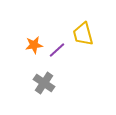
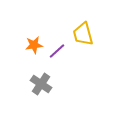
purple line: moved 1 px down
gray cross: moved 3 px left, 1 px down
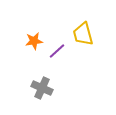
orange star: moved 4 px up
gray cross: moved 1 px right, 4 px down; rotated 10 degrees counterclockwise
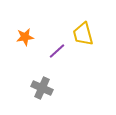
orange star: moved 9 px left, 4 px up
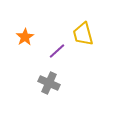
orange star: rotated 24 degrees counterclockwise
gray cross: moved 7 px right, 5 px up
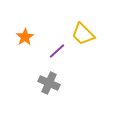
yellow trapezoid: rotated 30 degrees counterclockwise
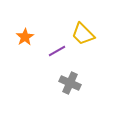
purple line: rotated 12 degrees clockwise
gray cross: moved 21 px right
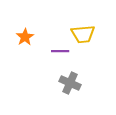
yellow trapezoid: rotated 50 degrees counterclockwise
purple line: moved 3 px right; rotated 30 degrees clockwise
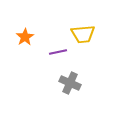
purple line: moved 2 px left, 1 px down; rotated 12 degrees counterclockwise
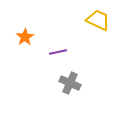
yellow trapezoid: moved 15 px right, 14 px up; rotated 150 degrees counterclockwise
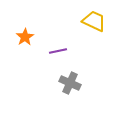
yellow trapezoid: moved 4 px left, 1 px down
purple line: moved 1 px up
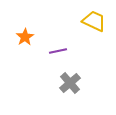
gray cross: rotated 25 degrees clockwise
